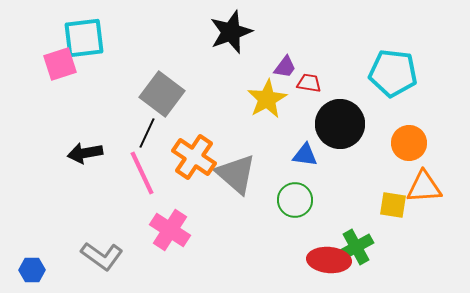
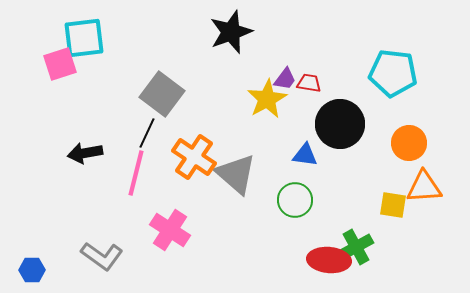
purple trapezoid: moved 12 px down
pink line: moved 6 px left; rotated 39 degrees clockwise
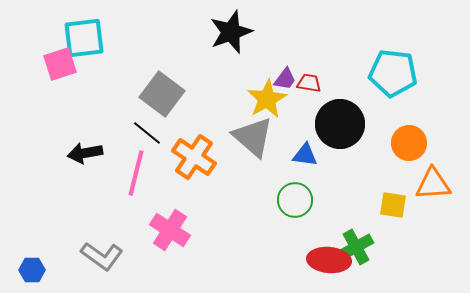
black line: rotated 76 degrees counterclockwise
gray triangle: moved 17 px right, 37 px up
orange triangle: moved 9 px right, 3 px up
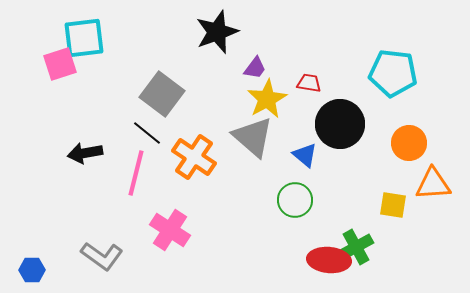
black star: moved 14 px left
purple trapezoid: moved 30 px left, 11 px up
blue triangle: rotated 32 degrees clockwise
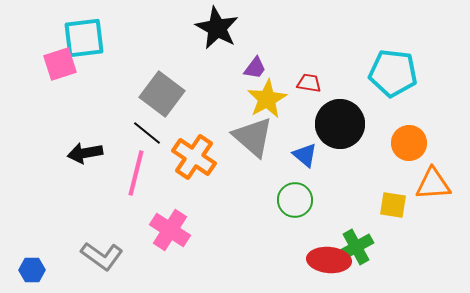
black star: moved 4 px up; rotated 24 degrees counterclockwise
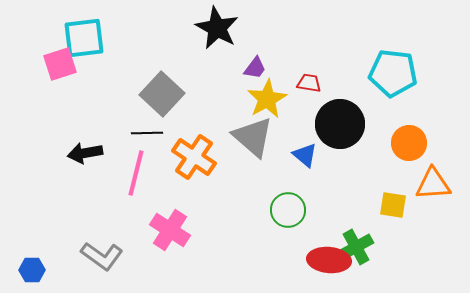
gray square: rotated 6 degrees clockwise
black line: rotated 40 degrees counterclockwise
green circle: moved 7 px left, 10 px down
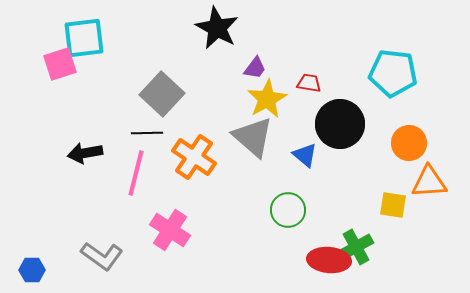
orange triangle: moved 4 px left, 2 px up
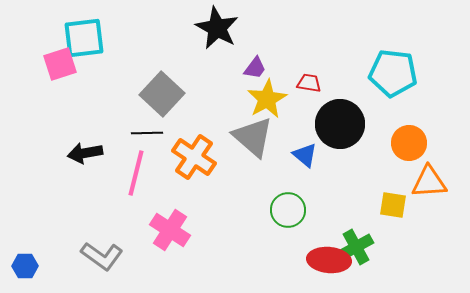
blue hexagon: moved 7 px left, 4 px up
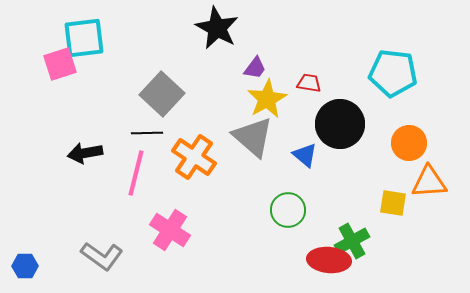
yellow square: moved 2 px up
green cross: moved 4 px left, 6 px up
